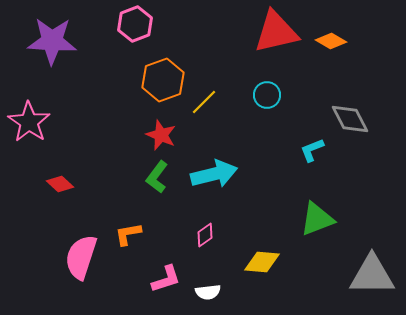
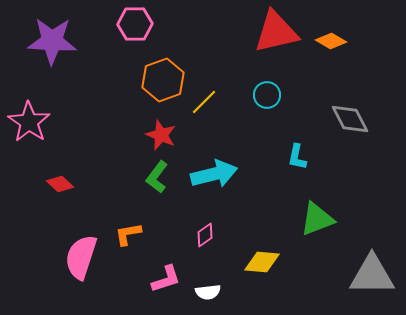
pink hexagon: rotated 20 degrees clockwise
cyan L-shape: moved 15 px left, 7 px down; rotated 56 degrees counterclockwise
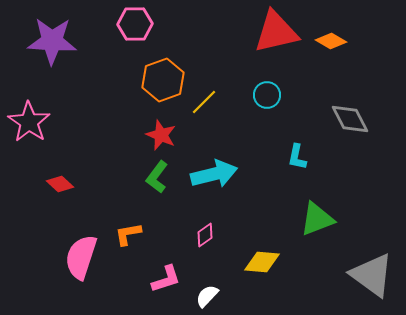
gray triangle: rotated 36 degrees clockwise
white semicircle: moved 1 px left, 4 px down; rotated 140 degrees clockwise
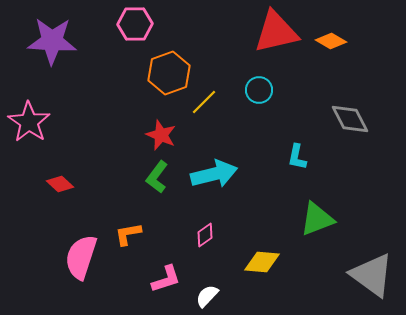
orange hexagon: moved 6 px right, 7 px up
cyan circle: moved 8 px left, 5 px up
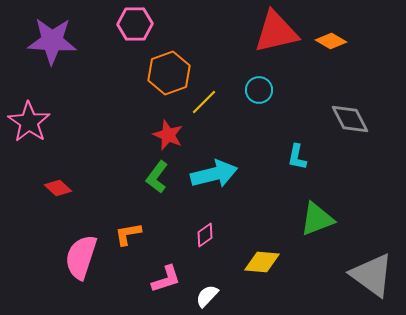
red star: moved 7 px right
red diamond: moved 2 px left, 4 px down
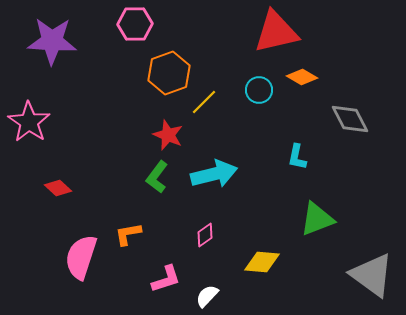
orange diamond: moved 29 px left, 36 px down
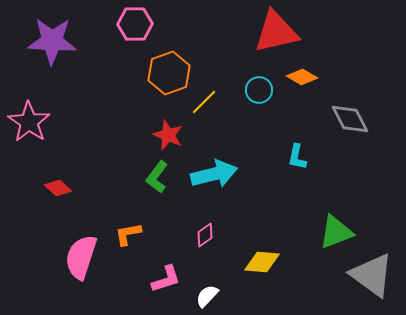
green triangle: moved 19 px right, 13 px down
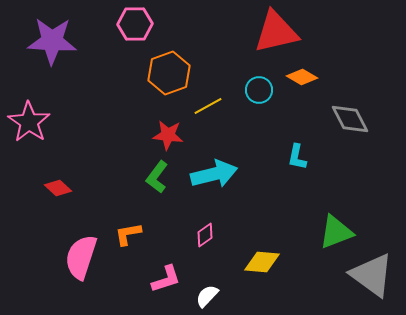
yellow line: moved 4 px right, 4 px down; rotated 16 degrees clockwise
red star: rotated 16 degrees counterclockwise
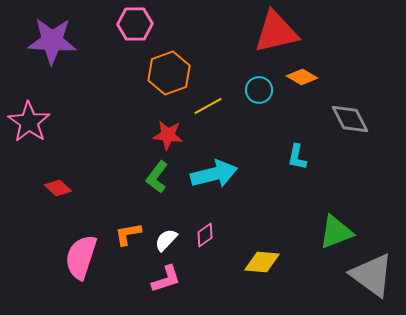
white semicircle: moved 41 px left, 56 px up
